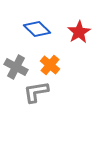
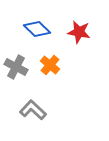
red star: rotated 30 degrees counterclockwise
gray L-shape: moved 3 px left, 18 px down; rotated 52 degrees clockwise
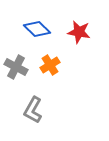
orange cross: rotated 18 degrees clockwise
gray L-shape: rotated 104 degrees counterclockwise
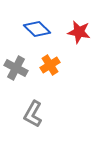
gray cross: moved 1 px down
gray L-shape: moved 4 px down
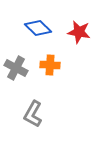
blue diamond: moved 1 px right, 1 px up
orange cross: rotated 36 degrees clockwise
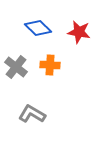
gray cross: moved 1 px up; rotated 10 degrees clockwise
gray L-shape: moved 1 px left; rotated 92 degrees clockwise
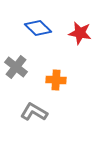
red star: moved 1 px right, 1 px down
orange cross: moved 6 px right, 15 px down
gray L-shape: moved 2 px right, 2 px up
